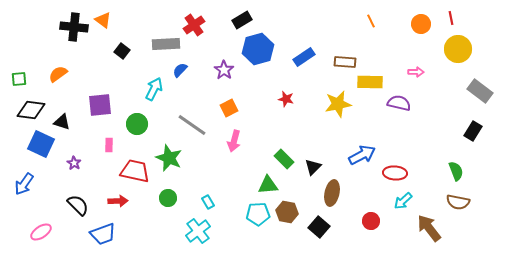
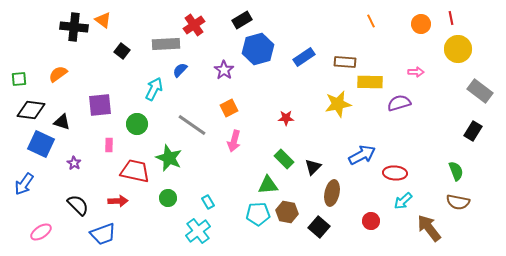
red star at (286, 99): moved 19 px down; rotated 14 degrees counterclockwise
purple semicircle at (399, 103): rotated 30 degrees counterclockwise
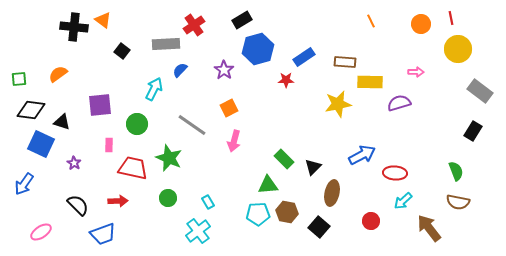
red star at (286, 118): moved 38 px up
red trapezoid at (135, 171): moved 2 px left, 3 px up
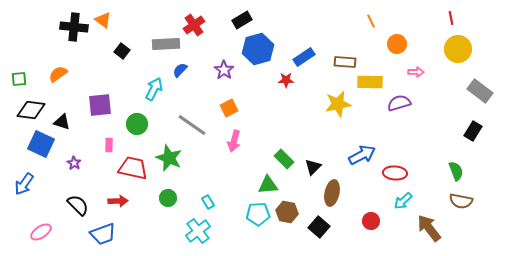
orange circle at (421, 24): moved 24 px left, 20 px down
brown semicircle at (458, 202): moved 3 px right, 1 px up
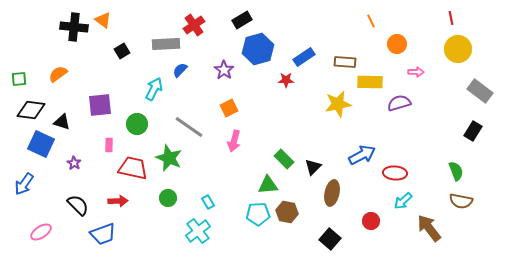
black square at (122, 51): rotated 21 degrees clockwise
gray line at (192, 125): moved 3 px left, 2 px down
black square at (319, 227): moved 11 px right, 12 px down
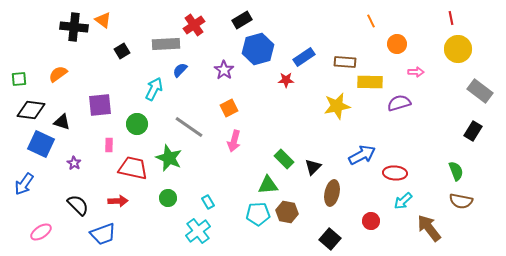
yellow star at (338, 104): moved 1 px left, 2 px down
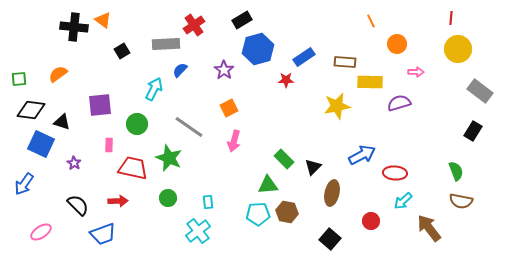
red line at (451, 18): rotated 16 degrees clockwise
cyan rectangle at (208, 202): rotated 24 degrees clockwise
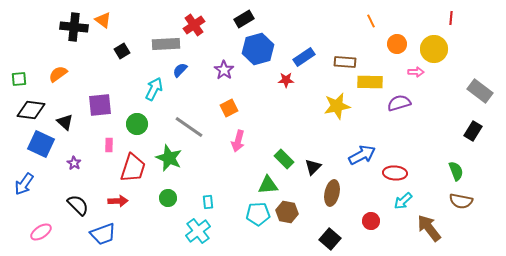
black rectangle at (242, 20): moved 2 px right, 1 px up
yellow circle at (458, 49): moved 24 px left
black triangle at (62, 122): moved 3 px right; rotated 24 degrees clockwise
pink arrow at (234, 141): moved 4 px right
red trapezoid at (133, 168): rotated 96 degrees clockwise
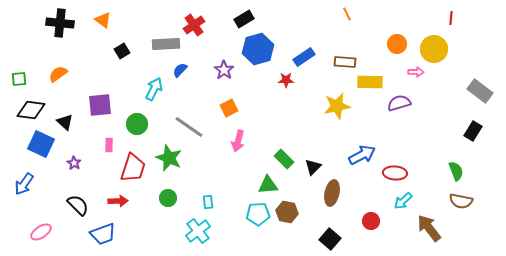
orange line at (371, 21): moved 24 px left, 7 px up
black cross at (74, 27): moved 14 px left, 4 px up
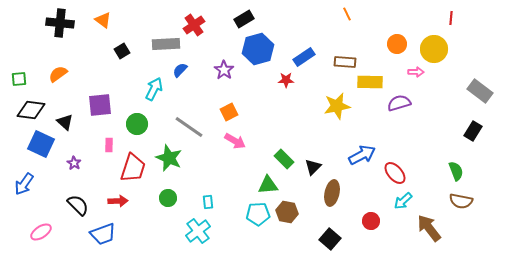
orange square at (229, 108): moved 4 px down
pink arrow at (238, 141): moved 3 px left; rotated 75 degrees counterclockwise
red ellipse at (395, 173): rotated 45 degrees clockwise
